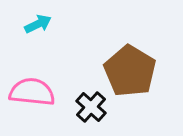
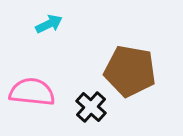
cyan arrow: moved 11 px right
brown pentagon: rotated 21 degrees counterclockwise
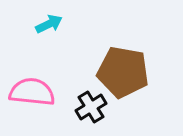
brown pentagon: moved 7 px left, 1 px down
black cross: rotated 16 degrees clockwise
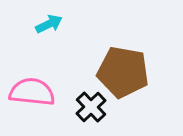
black cross: rotated 12 degrees counterclockwise
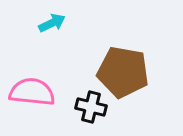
cyan arrow: moved 3 px right, 1 px up
black cross: rotated 32 degrees counterclockwise
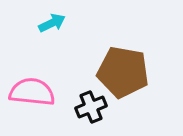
black cross: rotated 36 degrees counterclockwise
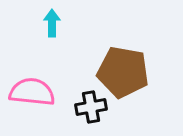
cyan arrow: rotated 64 degrees counterclockwise
black cross: rotated 12 degrees clockwise
